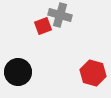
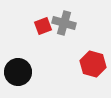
gray cross: moved 4 px right, 8 px down
red hexagon: moved 9 px up
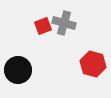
black circle: moved 2 px up
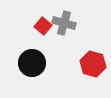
red square: rotated 30 degrees counterclockwise
black circle: moved 14 px right, 7 px up
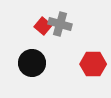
gray cross: moved 4 px left, 1 px down
red hexagon: rotated 15 degrees counterclockwise
